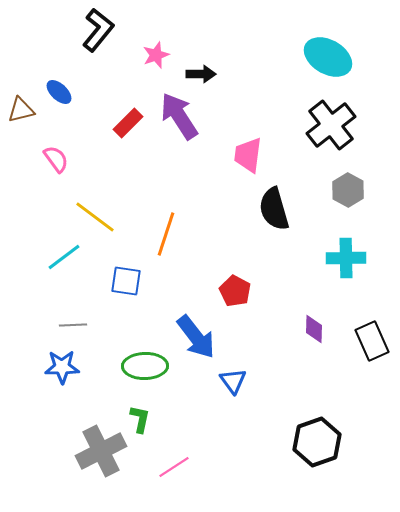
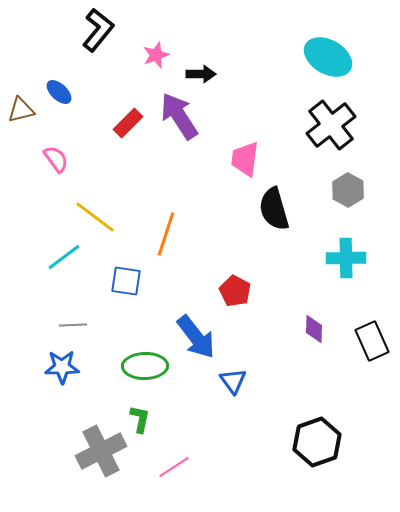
pink trapezoid: moved 3 px left, 4 px down
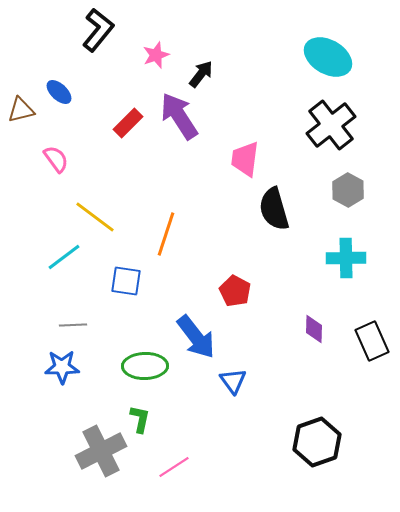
black arrow: rotated 52 degrees counterclockwise
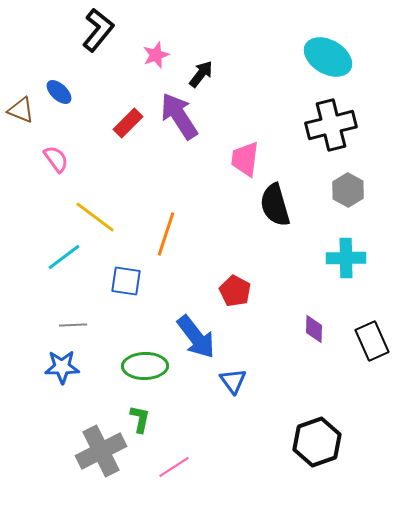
brown triangle: rotated 36 degrees clockwise
black cross: rotated 24 degrees clockwise
black semicircle: moved 1 px right, 4 px up
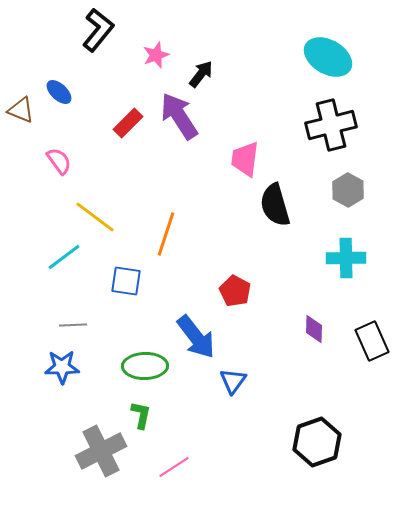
pink semicircle: moved 3 px right, 2 px down
blue triangle: rotated 12 degrees clockwise
green L-shape: moved 1 px right, 4 px up
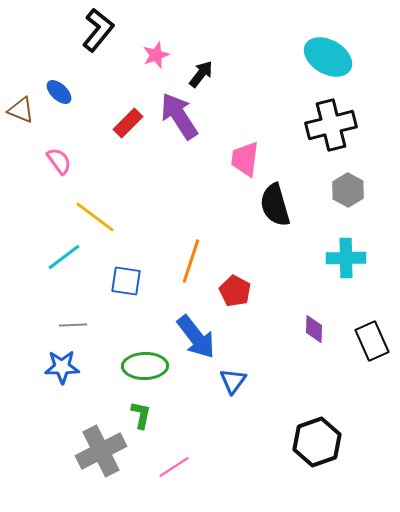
orange line: moved 25 px right, 27 px down
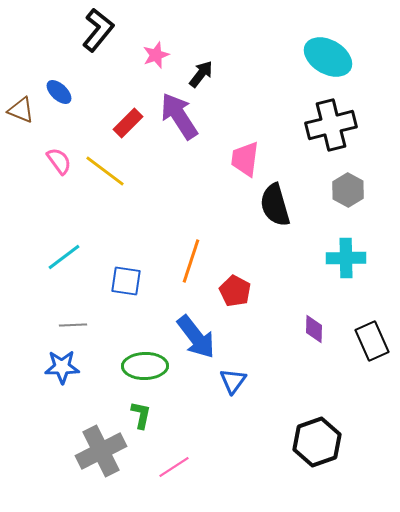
yellow line: moved 10 px right, 46 px up
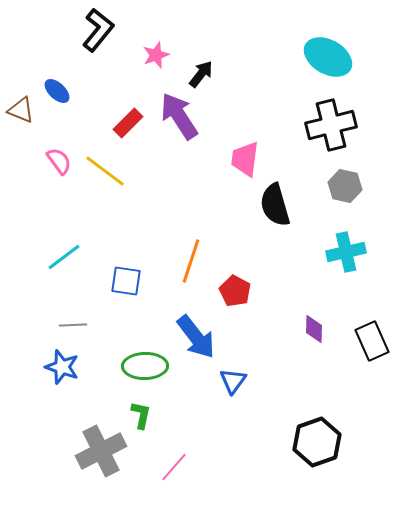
blue ellipse: moved 2 px left, 1 px up
gray hexagon: moved 3 px left, 4 px up; rotated 16 degrees counterclockwise
cyan cross: moved 6 px up; rotated 12 degrees counterclockwise
blue star: rotated 20 degrees clockwise
pink line: rotated 16 degrees counterclockwise
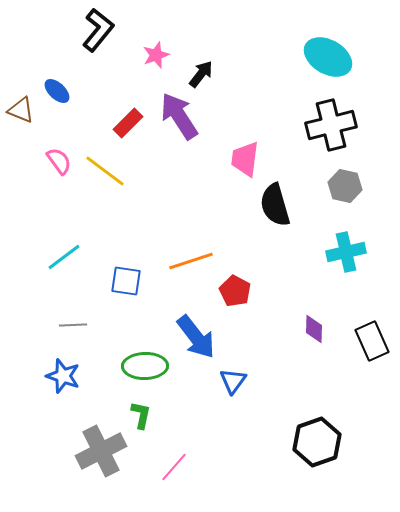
orange line: rotated 54 degrees clockwise
blue star: moved 1 px right, 9 px down
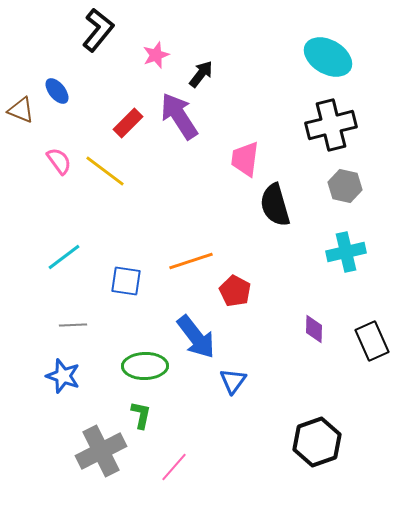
blue ellipse: rotated 8 degrees clockwise
